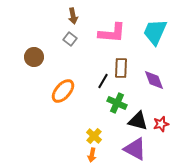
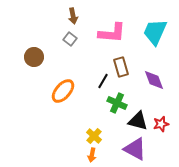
brown rectangle: moved 1 px up; rotated 18 degrees counterclockwise
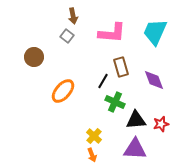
gray square: moved 3 px left, 3 px up
green cross: moved 2 px left, 1 px up
black triangle: moved 2 px left, 1 px up; rotated 20 degrees counterclockwise
purple triangle: rotated 25 degrees counterclockwise
orange arrow: rotated 32 degrees counterclockwise
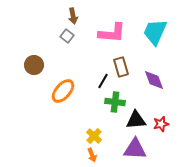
brown circle: moved 8 px down
green cross: rotated 18 degrees counterclockwise
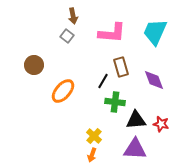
red star: rotated 28 degrees clockwise
orange arrow: rotated 40 degrees clockwise
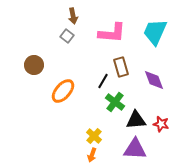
green cross: rotated 30 degrees clockwise
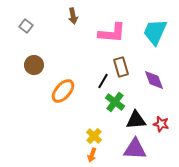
gray square: moved 41 px left, 10 px up
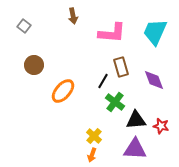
gray square: moved 2 px left
red star: moved 2 px down
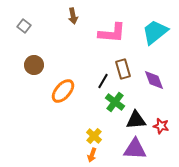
cyan trapezoid: rotated 28 degrees clockwise
brown rectangle: moved 2 px right, 2 px down
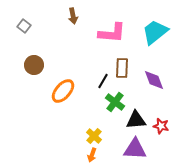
brown rectangle: moved 1 px left, 1 px up; rotated 18 degrees clockwise
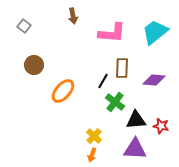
purple diamond: rotated 65 degrees counterclockwise
